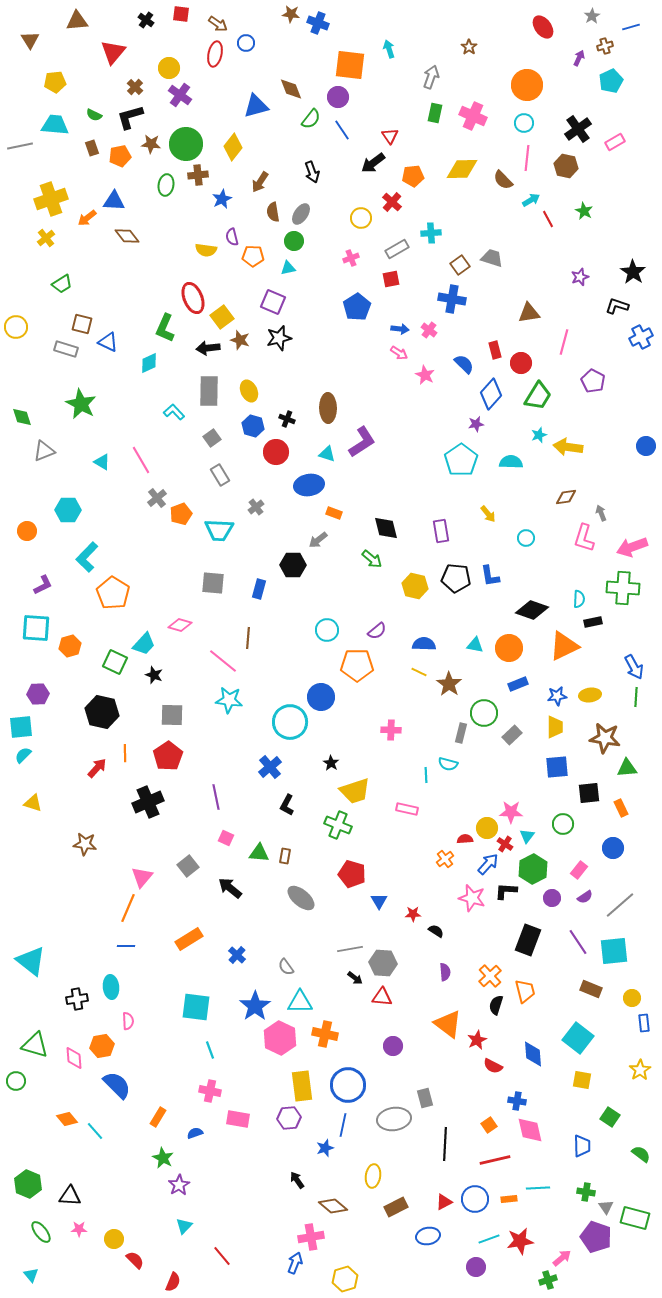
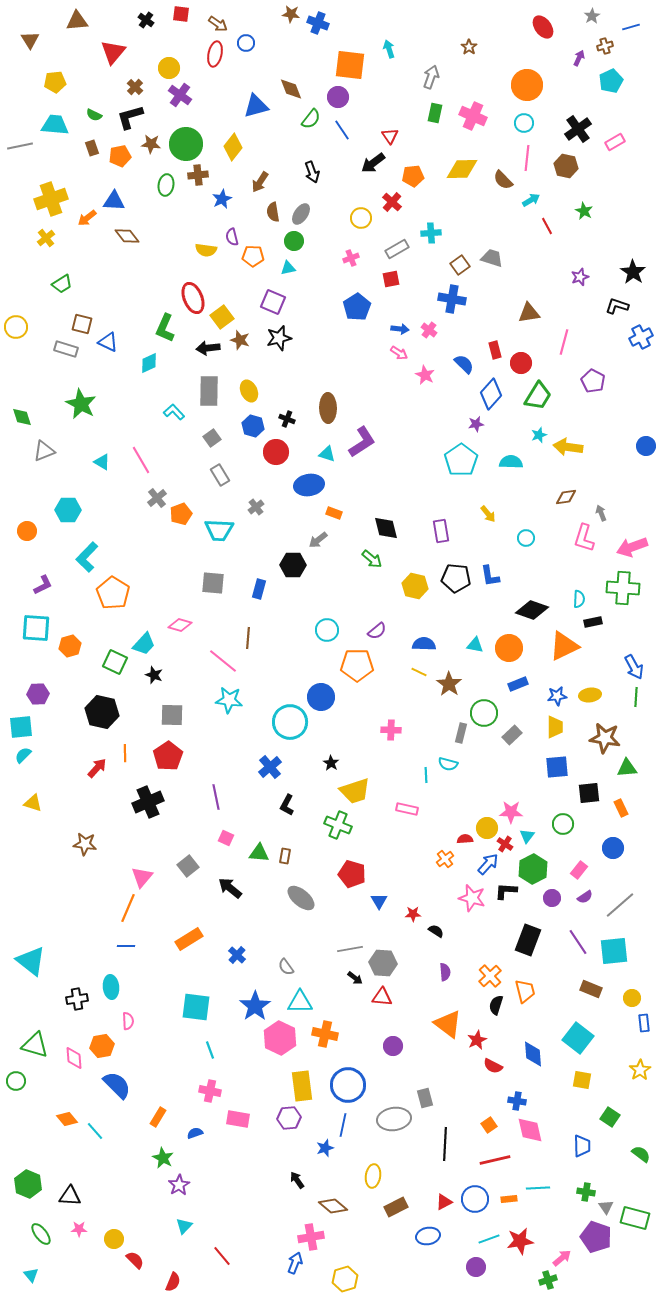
red line at (548, 219): moved 1 px left, 7 px down
green ellipse at (41, 1232): moved 2 px down
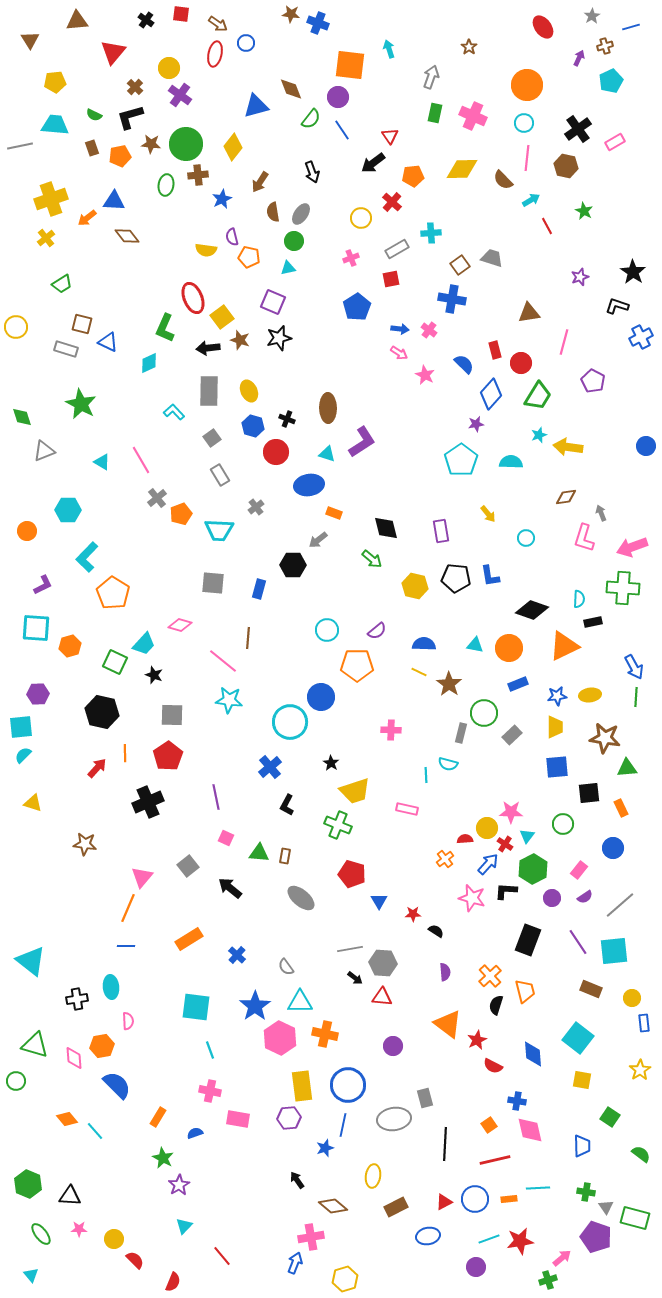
orange pentagon at (253, 256): moved 4 px left, 1 px down; rotated 10 degrees clockwise
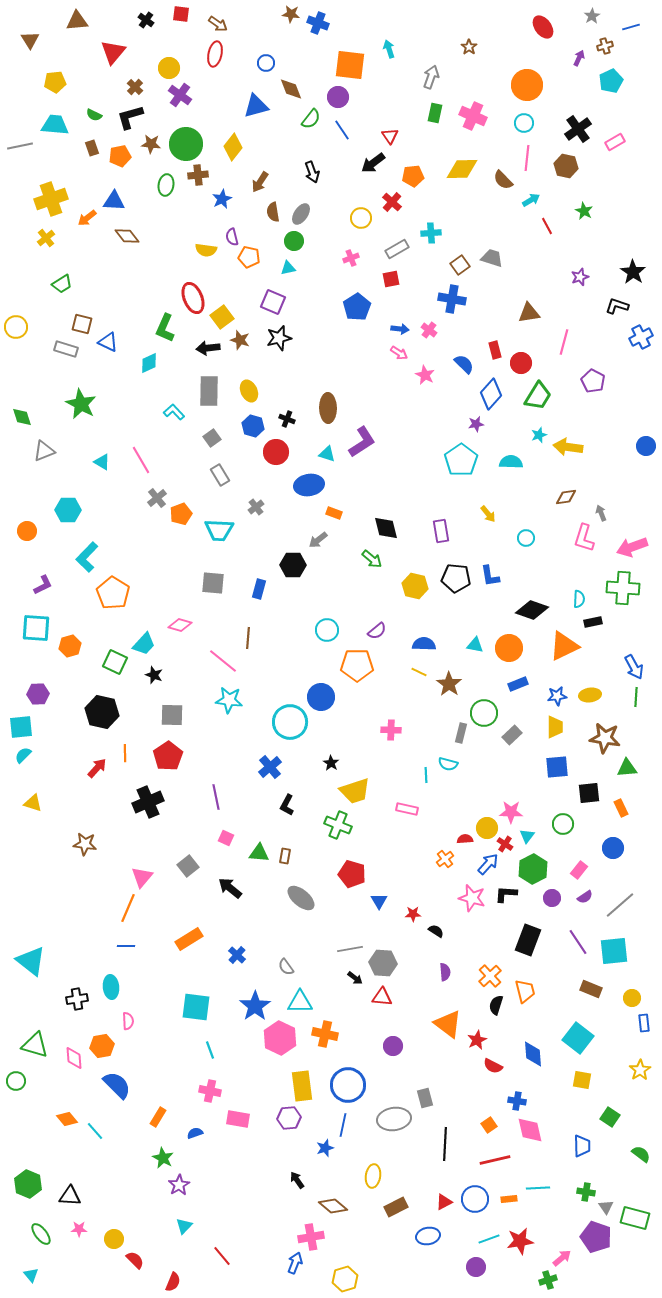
blue circle at (246, 43): moved 20 px right, 20 px down
black L-shape at (506, 891): moved 3 px down
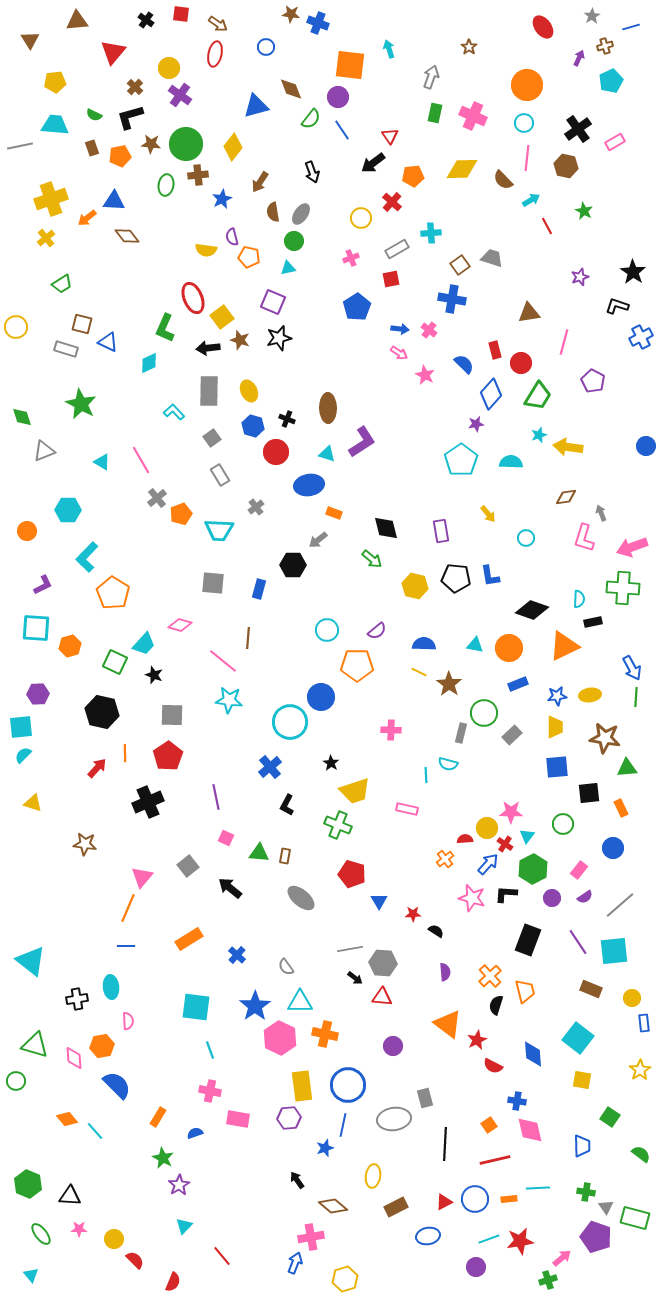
blue circle at (266, 63): moved 16 px up
blue arrow at (634, 667): moved 2 px left, 1 px down
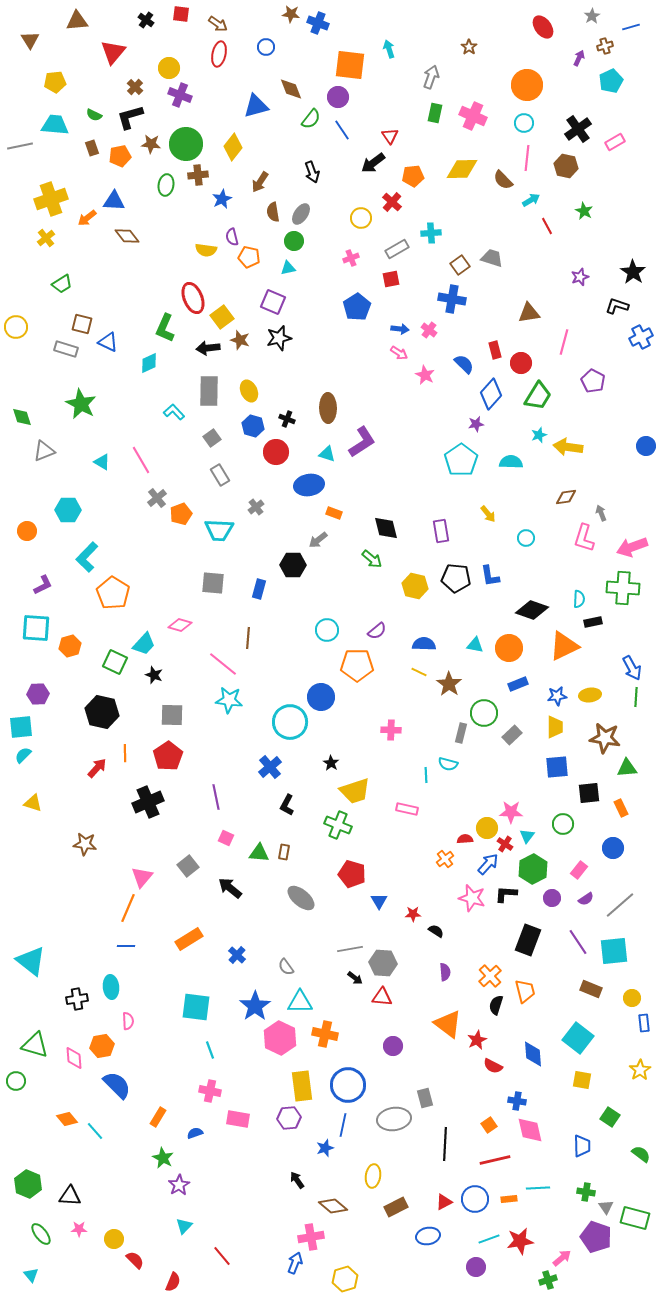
red ellipse at (215, 54): moved 4 px right
purple cross at (180, 95): rotated 15 degrees counterclockwise
pink line at (223, 661): moved 3 px down
brown rectangle at (285, 856): moved 1 px left, 4 px up
purple semicircle at (585, 897): moved 1 px right, 2 px down
